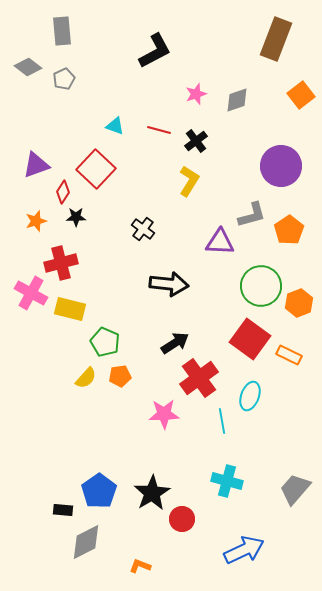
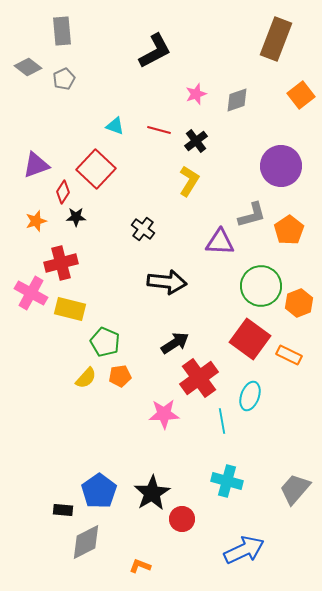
black arrow at (169, 284): moved 2 px left, 2 px up
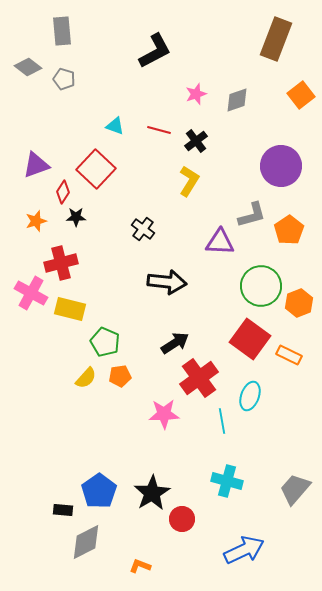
gray pentagon at (64, 79): rotated 30 degrees counterclockwise
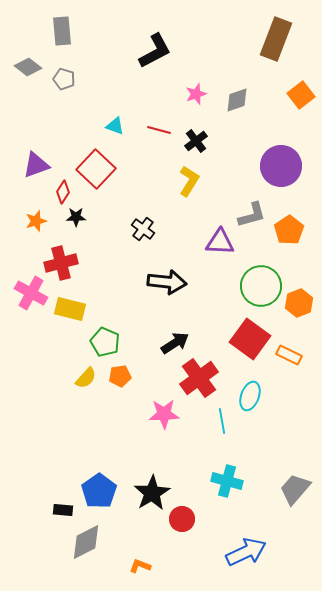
blue arrow at (244, 550): moved 2 px right, 2 px down
